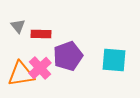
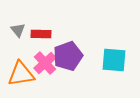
gray triangle: moved 4 px down
pink cross: moved 5 px right, 5 px up
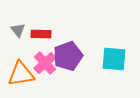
cyan square: moved 1 px up
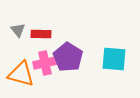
purple pentagon: moved 1 px down; rotated 20 degrees counterclockwise
pink cross: rotated 30 degrees clockwise
orange triangle: rotated 24 degrees clockwise
